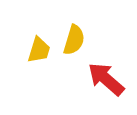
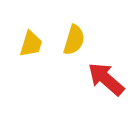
yellow trapezoid: moved 8 px left, 6 px up
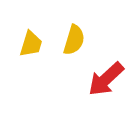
red arrow: rotated 84 degrees counterclockwise
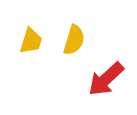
yellow trapezoid: moved 3 px up
